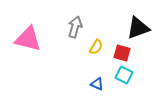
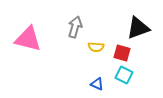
yellow semicircle: rotated 63 degrees clockwise
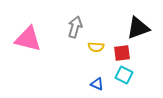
red square: rotated 24 degrees counterclockwise
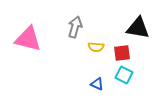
black triangle: rotated 30 degrees clockwise
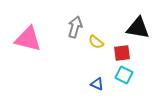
yellow semicircle: moved 5 px up; rotated 35 degrees clockwise
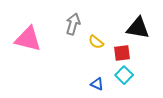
gray arrow: moved 2 px left, 3 px up
cyan square: rotated 18 degrees clockwise
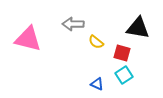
gray arrow: rotated 105 degrees counterclockwise
red square: rotated 24 degrees clockwise
cyan square: rotated 12 degrees clockwise
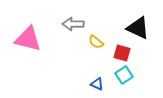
black triangle: rotated 15 degrees clockwise
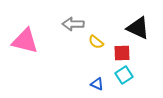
pink triangle: moved 3 px left, 2 px down
red square: rotated 18 degrees counterclockwise
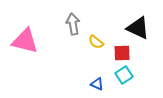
gray arrow: rotated 80 degrees clockwise
